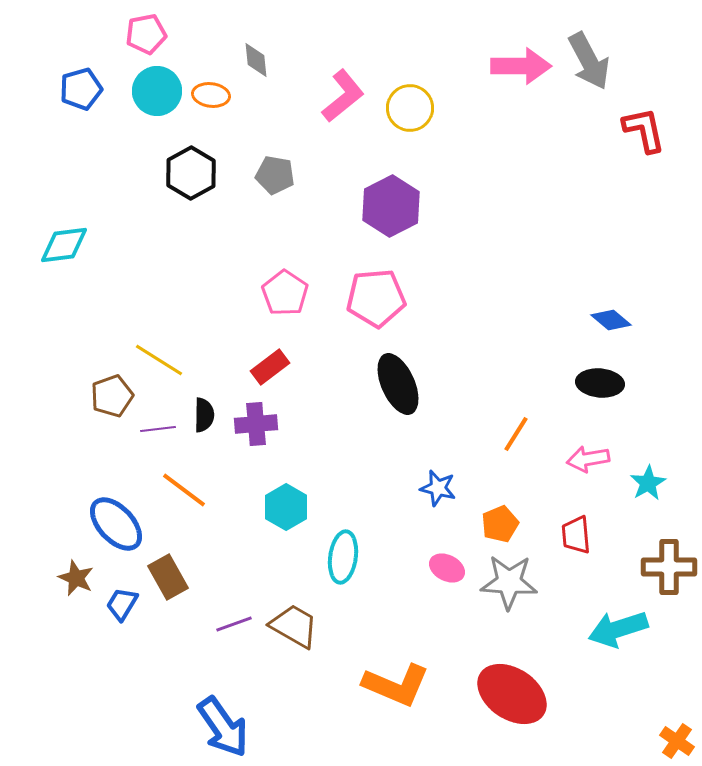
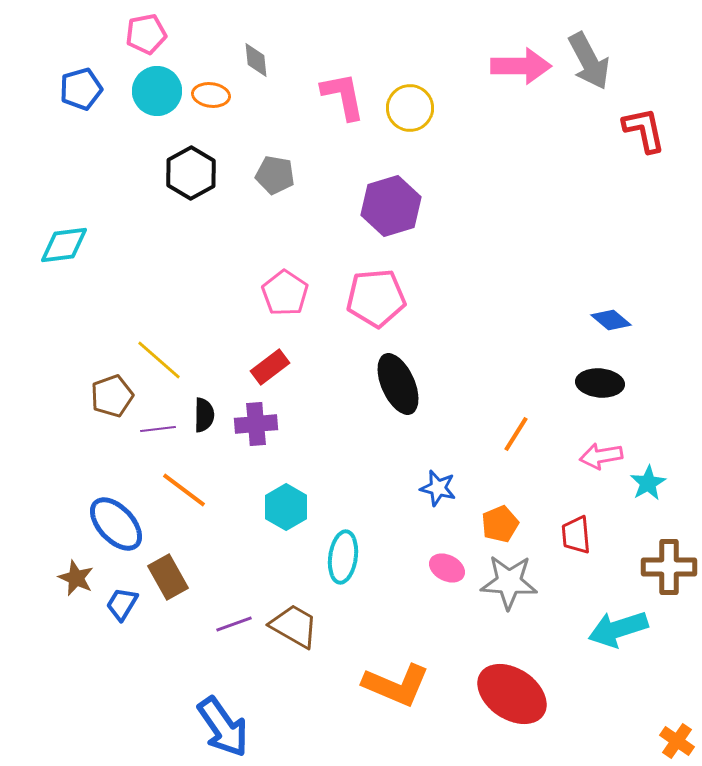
pink L-shape at (343, 96): rotated 62 degrees counterclockwise
purple hexagon at (391, 206): rotated 10 degrees clockwise
yellow line at (159, 360): rotated 9 degrees clockwise
pink arrow at (588, 459): moved 13 px right, 3 px up
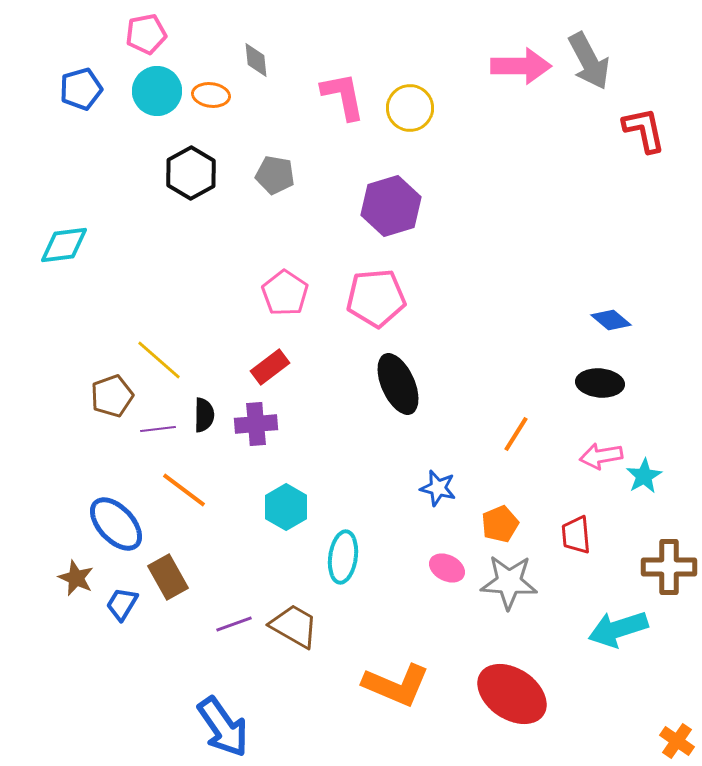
cyan star at (648, 483): moved 4 px left, 7 px up
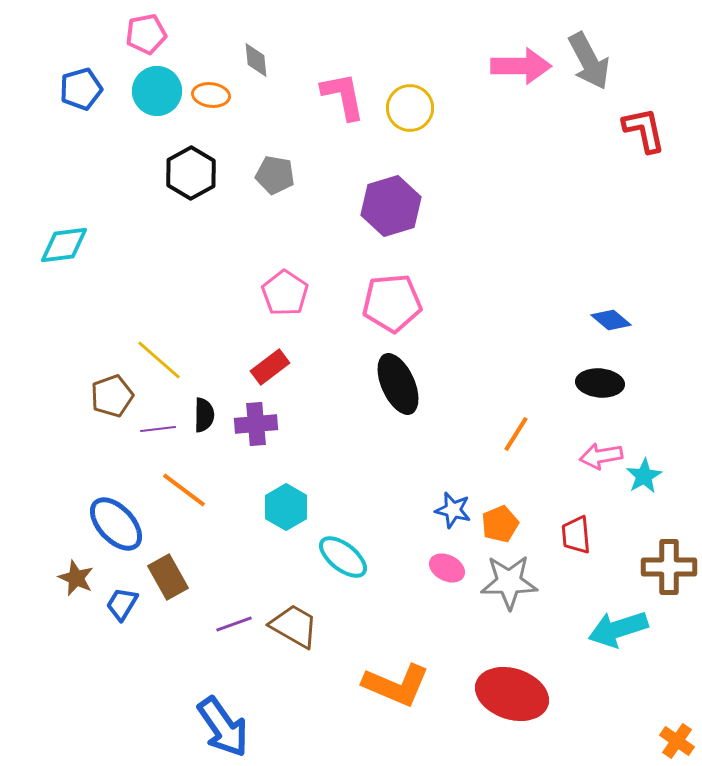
pink pentagon at (376, 298): moved 16 px right, 5 px down
blue star at (438, 488): moved 15 px right, 22 px down
cyan ellipse at (343, 557): rotated 60 degrees counterclockwise
gray star at (509, 582): rotated 4 degrees counterclockwise
red ellipse at (512, 694): rotated 16 degrees counterclockwise
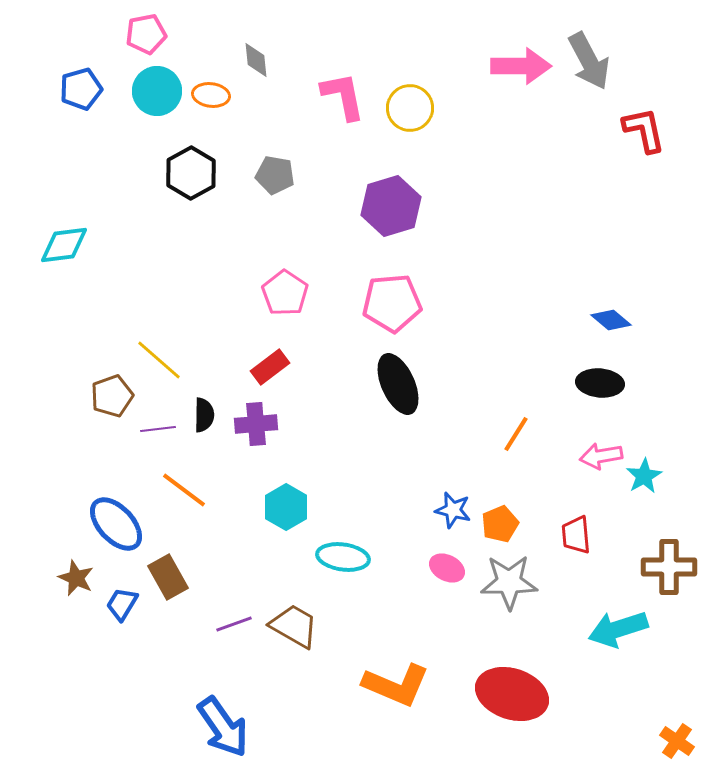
cyan ellipse at (343, 557): rotated 30 degrees counterclockwise
